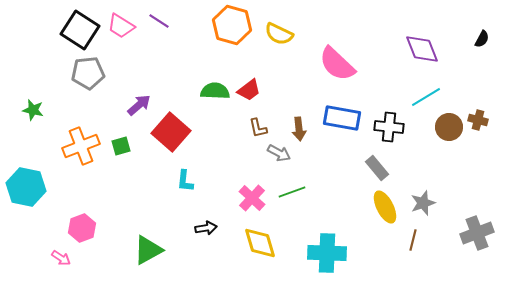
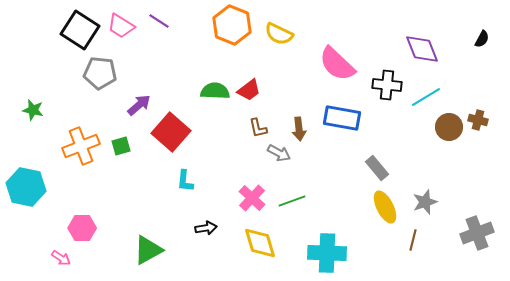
orange hexagon: rotated 6 degrees clockwise
gray pentagon: moved 12 px right; rotated 12 degrees clockwise
black cross: moved 2 px left, 42 px up
green line: moved 9 px down
gray star: moved 2 px right, 1 px up
pink hexagon: rotated 20 degrees clockwise
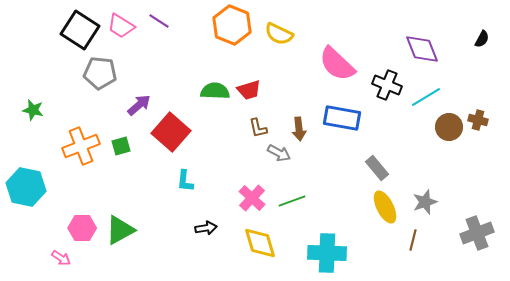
black cross: rotated 16 degrees clockwise
red trapezoid: rotated 20 degrees clockwise
green triangle: moved 28 px left, 20 px up
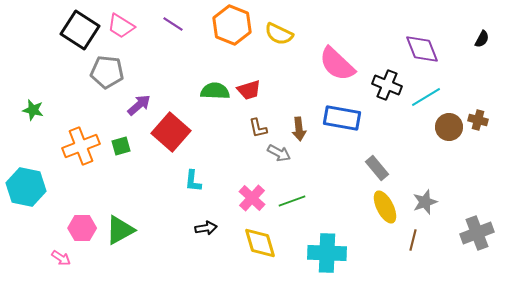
purple line: moved 14 px right, 3 px down
gray pentagon: moved 7 px right, 1 px up
cyan L-shape: moved 8 px right
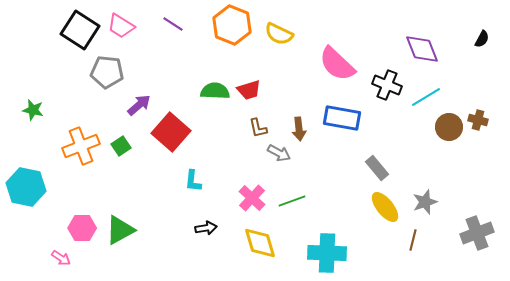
green square: rotated 18 degrees counterclockwise
yellow ellipse: rotated 12 degrees counterclockwise
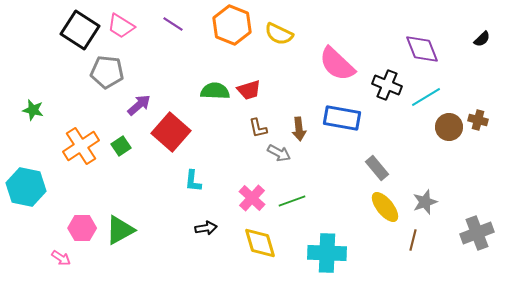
black semicircle: rotated 18 degrees clockwise
orange cross: rotated 12 degrees counterclockwise
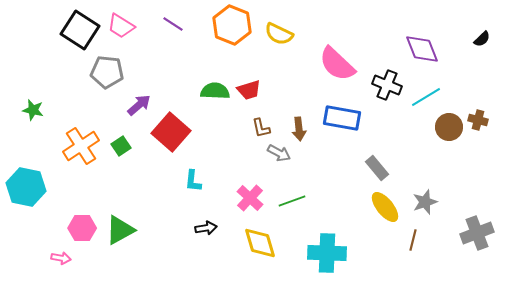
brown L-shape: moved 3 px right
pink cross: moved 2 px left
pink arrow: rotated 24 degrees counterclockwise
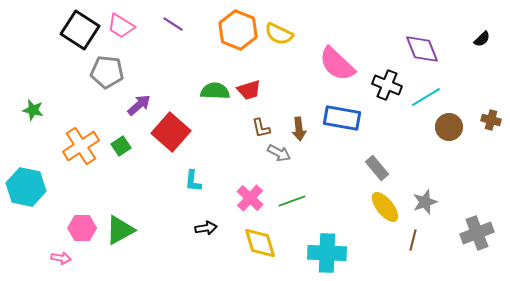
orange hexagon: moved 6 px right, 5 px down
brown cross: moved 13 px right
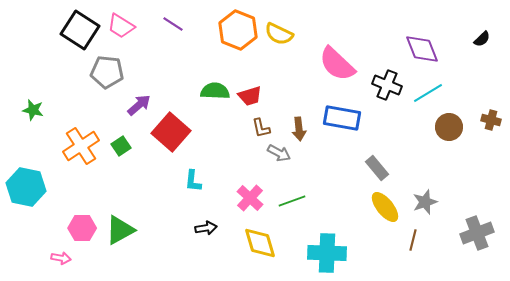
red trapezoid: moved 1 px right, 6 px down
cyan line: moved 2 px right, 4 px up
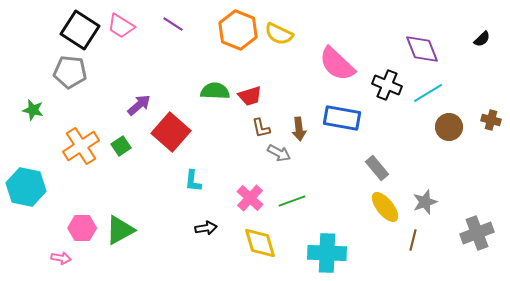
gray pentagon: moved 37 px left
